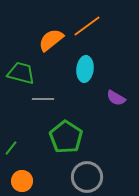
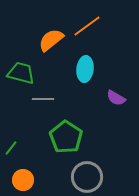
orange circle: moved 1 px right, 1 px up
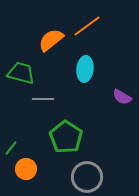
purple semicircle: moved 6 px right, 1 px up
orange circle: moved 3 px right, 11 px up
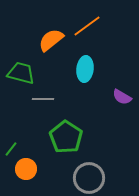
green line: moved 1 px down
gray circle: moved 2 px right, 1 px down
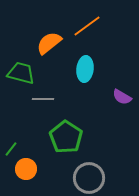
orange semicircle: moved 2 px left, 3 px down
